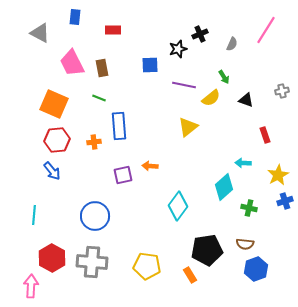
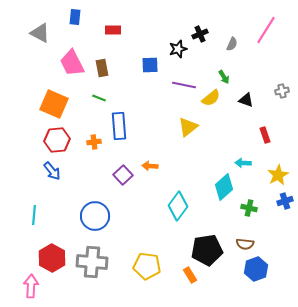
purple square at (123, 175): rotated 30 degrees counterclockwise
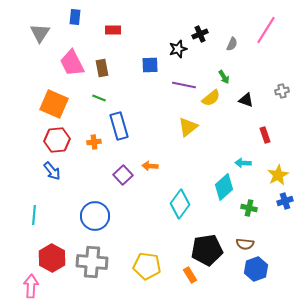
gray triangle at (40, 33): rotated 35 degrees clockwise
blue rectangle at (119, 126): rotated 12 degrees counterclockwise
cyan diamond at (178, 206): moved 2 px right, 2 px up
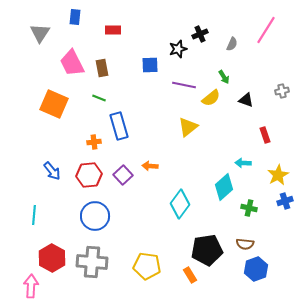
red hexagon at (57, 140): moved 32 px right, 35 px down
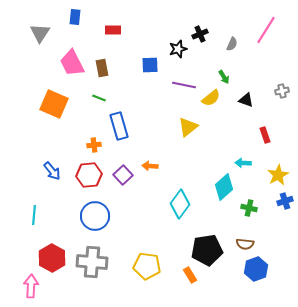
orange cross at (94, 142): moved 3 px down
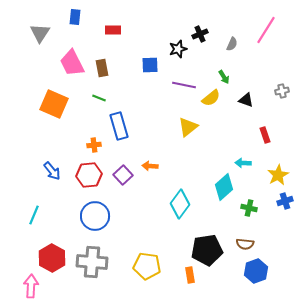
cyan line at (34, 215): rotated 18 degrees clockwise
blue hexagon at (256, 269): moved 2 px down
orange rectangle at (190, 275): rotated 21 degrees clockwise
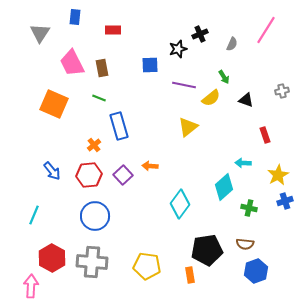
orange cross at (94, 145): rotated 32 degrees counterclockwise
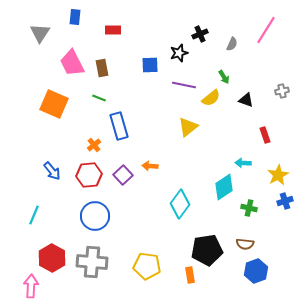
black star at (178, 49): moved 1 px right, 4 px down
cyan diamond at (224, 187): rotated 8 degrees clockwise
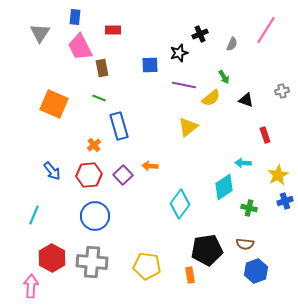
pink trapezoid at (72, 63): moved 8 px right, 16 px up
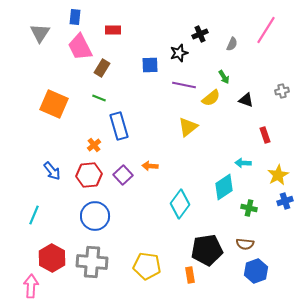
brown rectangle at (102, 68): rotated 42 degrees clockwise
